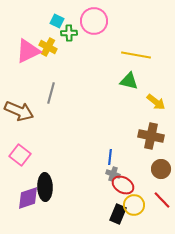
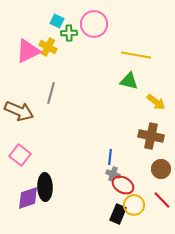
pink circle: moved 3 px down
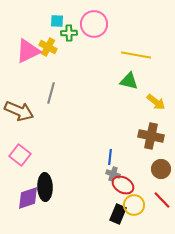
cyan square: rotated 24 degrees counterclockwise
